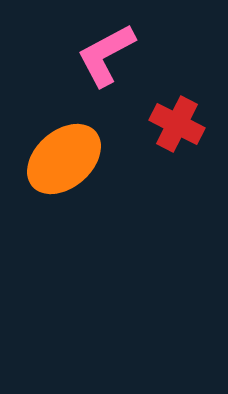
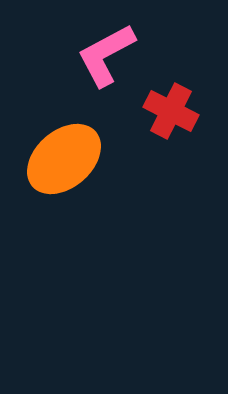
red cross: moved 6 px left, 13 px up
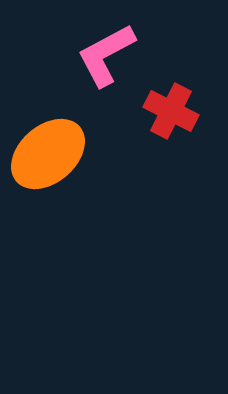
orange ellipse: moved 16 px left, 5 px up
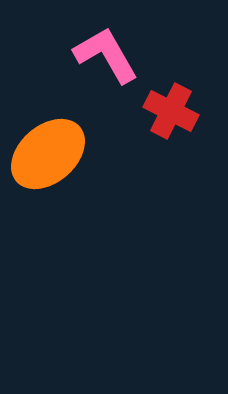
pink L-shape: rotated 88 degrees clockwise
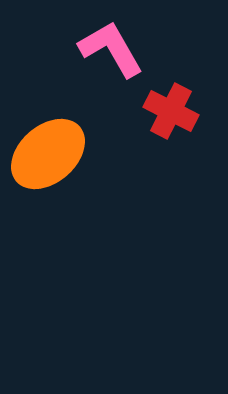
pink L-shape: moved 5 px right, 6 px up
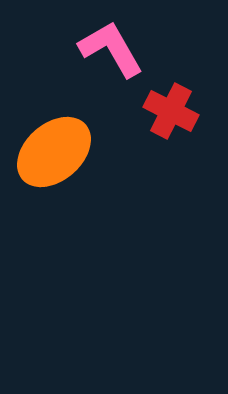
orange ellipse: moved 6 px right, 2 px up
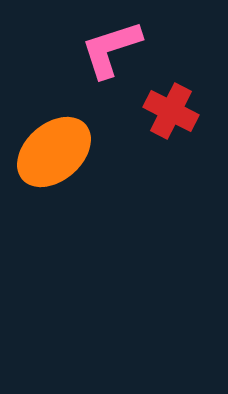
pink L-shape: rotated 78 degrees counterclockwise
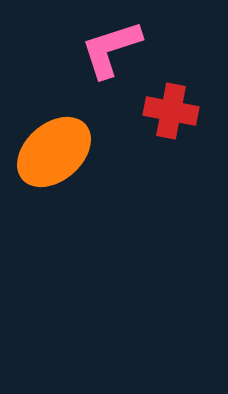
red cross: rotated 16 degrees counterclockwise
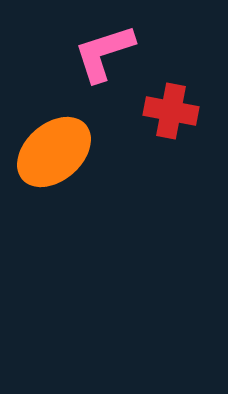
pink L-shape: moved 7 px left, 4 px down
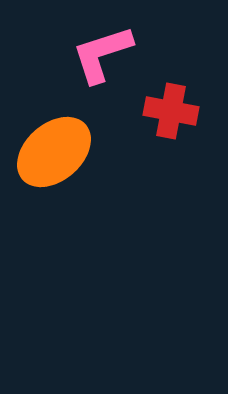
pink L-shape: moved 2 px left, 1 px down
